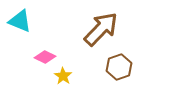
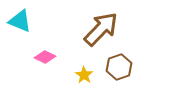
yellow star: moved 21 px right, 1 px up
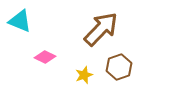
yellow star: rotated 18 degrees clockwise
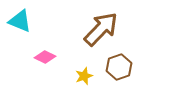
yellow star: moved 1 px down
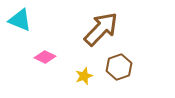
cyan triangle: moved 1 px up
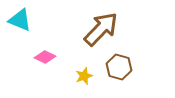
brown hexagon: rotated 25 degrees counterclockwise
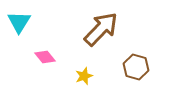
cyan triangle: moved 1 px left, 2 px down; rotated 40 degrees clockwise
pink diamond: rotated 25 degrees clockwise
brown hexagon: moved 17 px right
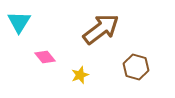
brown arrow: rotated 9 degrees clockwise
yellow star: moved 4 px left, 1 px up
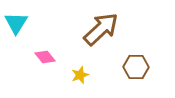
cyan triangle: moved 3 px left, 1 px down
brown arrow: rotated 6 degrees counterclockwise
brown hexagon: rotated 15 degrees counterclockwise
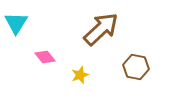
brown hexagon: rotated 10 degrees clockwise
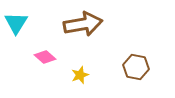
brown arrow: moved 18 px left, 5 px up; rotated 33 degrees clockwise
pink diamond: rotated 10 degrees counterclockwise
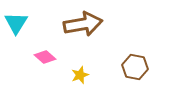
brown hexagon: moved 1 px left
